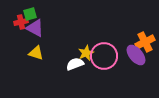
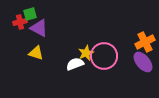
red cross: moved 1 px left
purple triangle: moved 4 px right
purple ellipse: moved 7 px right, 7 px down
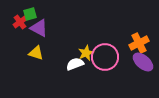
red cross: rotated 24 degrees counterclockwise
orange cross: moved 6 px left, 1 px down
pink circle: moved 1 px right, 1 px down
purple ellipse: rotated 10 degrees counterclockwise
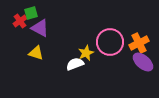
green square: moved 1 px right, 1 px up
red cross: moved 1 px up
purple triangle: moved 1 px right
pink circle: moved 5 px right, 15 px up
